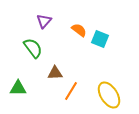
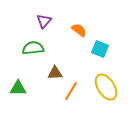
cyan square: moved 10 px down
green semicircle: rotated 60 degrees counterclockwise
yellow ellipse: moved 3 px left, 8 px up
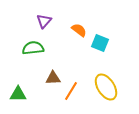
cyan square: moved 6 px up
brown triangle: moved 2 px left, 5 px down
green triangle: moved 6 px down
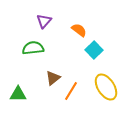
cyan square: moved 6 px left, 7 px down; rotated 24 degrees clockwise
brown triangle: rotated 35 degrees counterclockwise
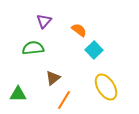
orange line: moved 7 px left, 9 px down
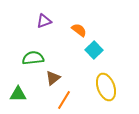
purple triangle: rotated 28 degrees clockwise
green semicircle: moved 10 px down
yellow ellipse: rotated 12 degrees clockwise
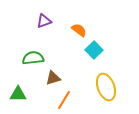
brown triangle: rotated 21 degrees clockwise
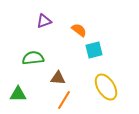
cyan square: rotated 30 degrees clockwise
brown triangle: moved 5 px right; rotated 21 degrees clockwise
yellow ellipse: rotated 12 degrees counterclockwise
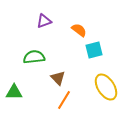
green semicircle: moved 1 px right, 1 px up
brown triangle: rotated 42 degrees clockwise
green triangle: moved 4 px left, 2 px up
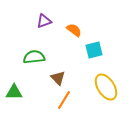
orange semicircle: moved 5 px left
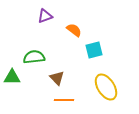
purple triangle: moved 1 px right, 5 px up
brown triangle: moved 1 px left
green triangle: moved 2 px left, 15 px up
orange line: rotated 60 degrees clockwise
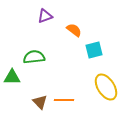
brown triangle: moved 17 px left, 24 px down
